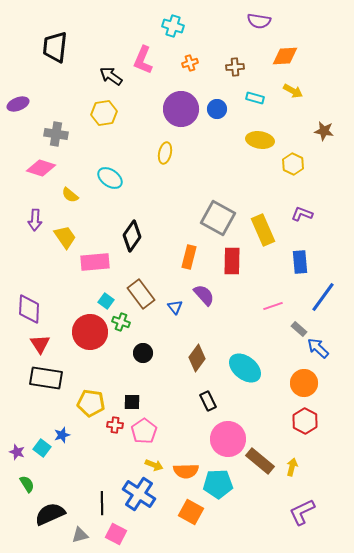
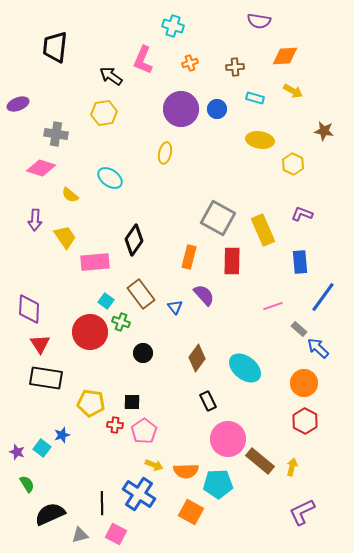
black diamond at (132, 236): moved 2 px right, 4 px down
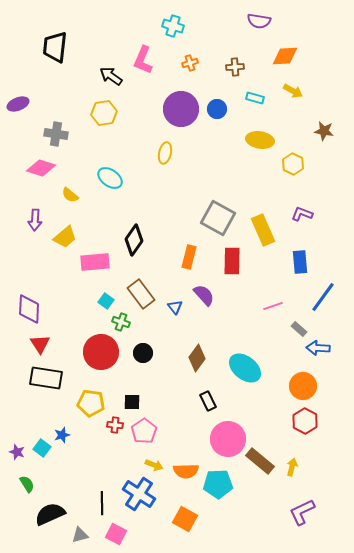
yellow trapezoid at (65, 237): rotated 85 degrees clockwise
red circle at (90, 332): moved 11 px right, 20 px down
blue arrow at (318, 348): rotated 40 degrees counterclockwise
orange circle at (304, 383): moved 1 px left, 3 px down
orange square at (191, 512): moved 6 px left, 7 px down
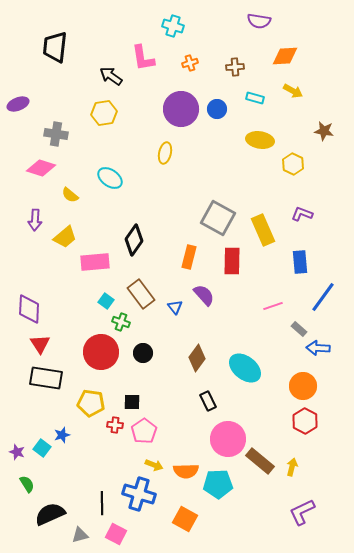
pink L-shape at (143, 60): moved 2 px up; rotated 32 degrees counterclockwise
blue cross at (139, 494): rotated 16 degrees counterclockwise
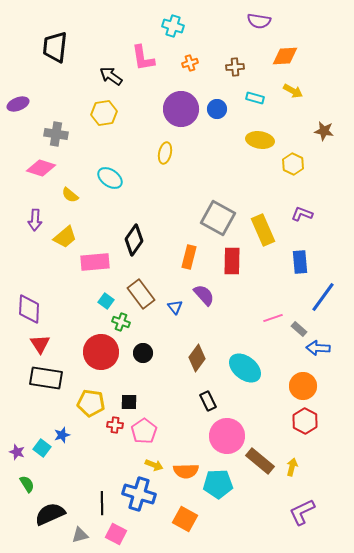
pink line at (273, 306): moved 12 px down
black square at (132, 402): moved 3 px left
pink circle at (228, 439): moved 1 px left, 3 px up
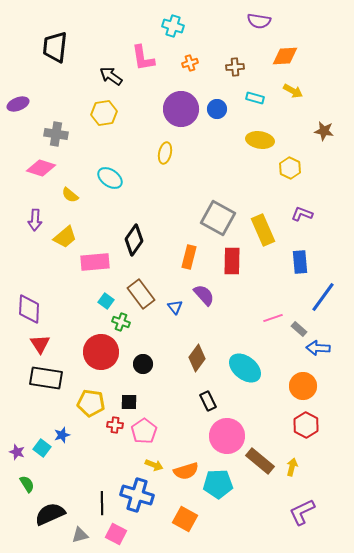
yellow hexagon at (293, 164): moved 3 px left, 4 px down
black circle at (143, 353): moved 11 px down
red hexagon at (305, 421): moved 1 px right, 4 px down
orange semicircle at (186, 471): rotated 15 degrees counterclockwise
blue cross at (139, 494): moved 2 px left, 1 px down
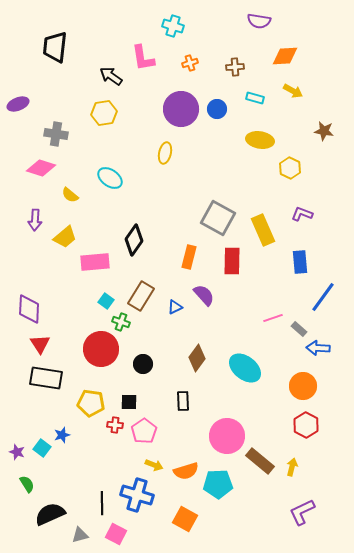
brown rectangle at (141, 294): moved 2 px down; rotated 68 degrees clockwise
blue triangle at (175, 307): rotated 42 degrees clockwise
red circle at (101, 352): moved 3 px up
black rectangle at (208, 401): moved 25 px left; rotated 24 degrees clockwise
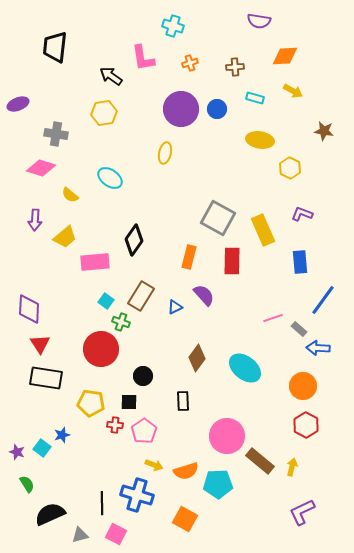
blue line at (323, 297): moved 3 px down
black circle at (143, 364): moved 12 px down
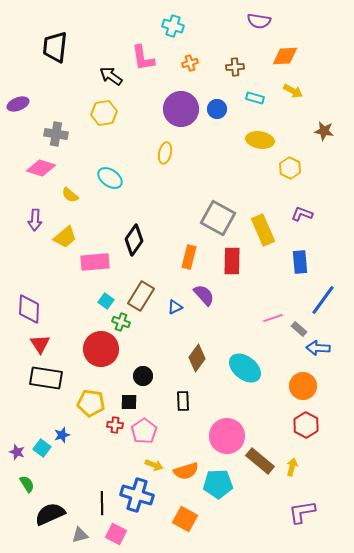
purple L-shape at (302, 512): rotated 16 degrees clockwise
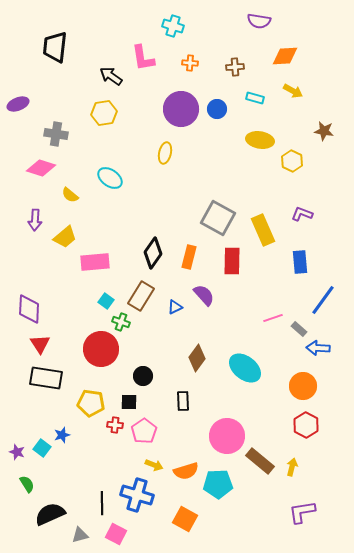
orange cross at (190, 63): rotated 21 degrees clockwise
yellow hexagon at (290, 168): moved 2 px right, 7 px up
black diamond at (134, 240): moved 19 px right, 13 px down
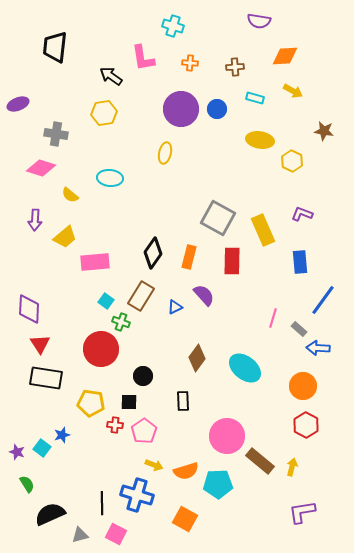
cyan ellipse at (110, 178): rotated 30 degrees counterclockwise
pink line at (273, 318): rotated 54 degrees counterclockwise
